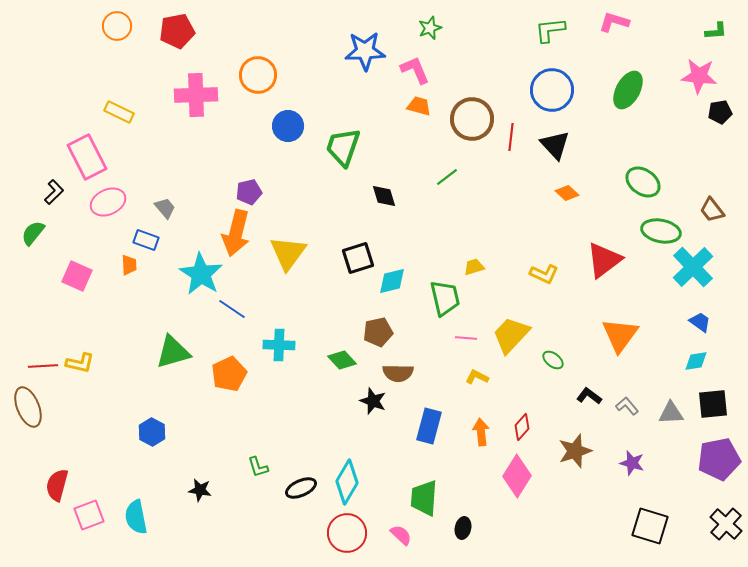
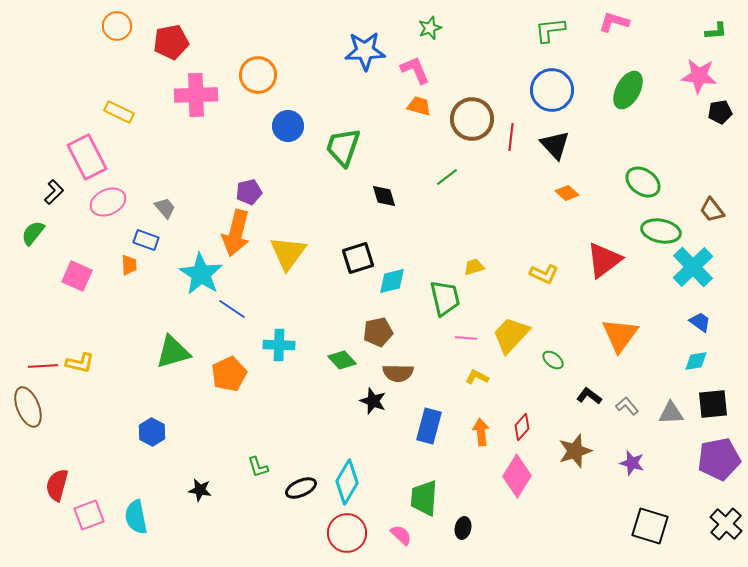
red pentagon at (177, 31): moved 6 px left, 11 px down
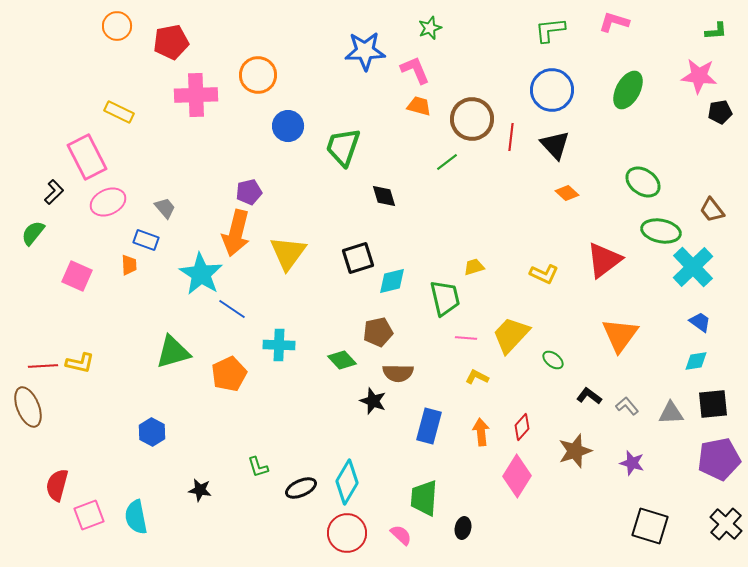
green line at (447, 177): moved 15 px up
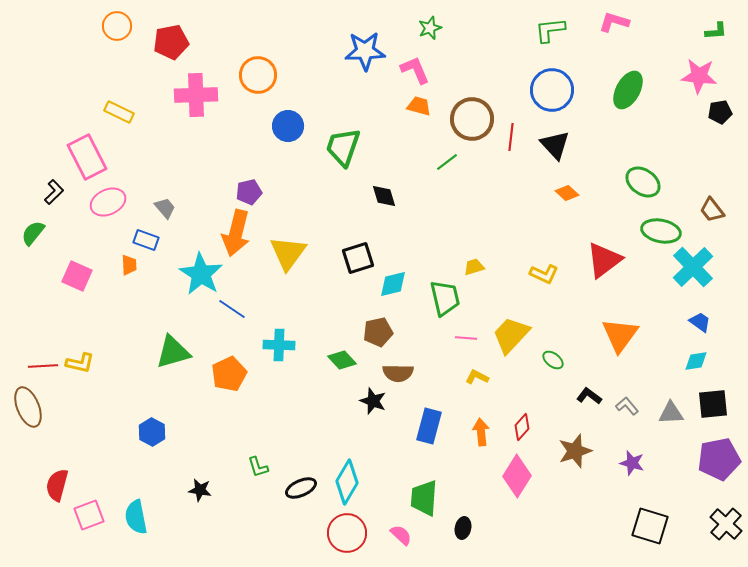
cyan diamond at (392, 281): moved 1 px right, 3 px down
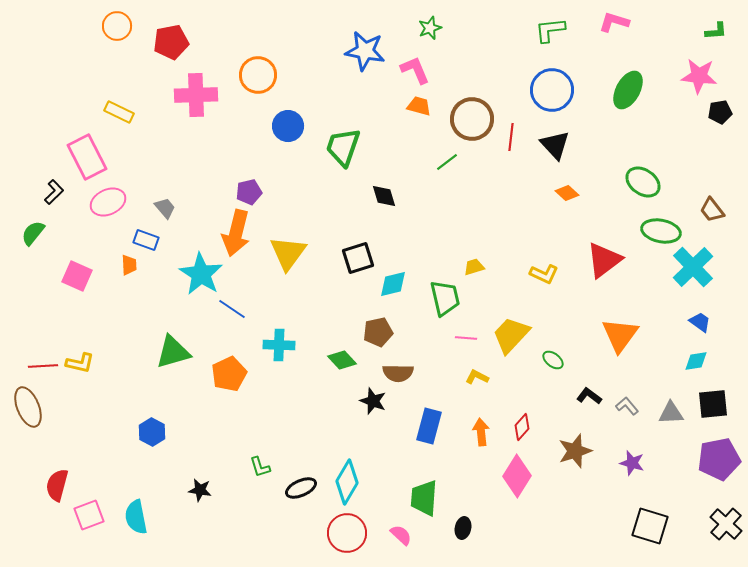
blue star at (365, 51): rotated 12 degrees clockwise
green L-shape at (258, 467): moved 2 px right
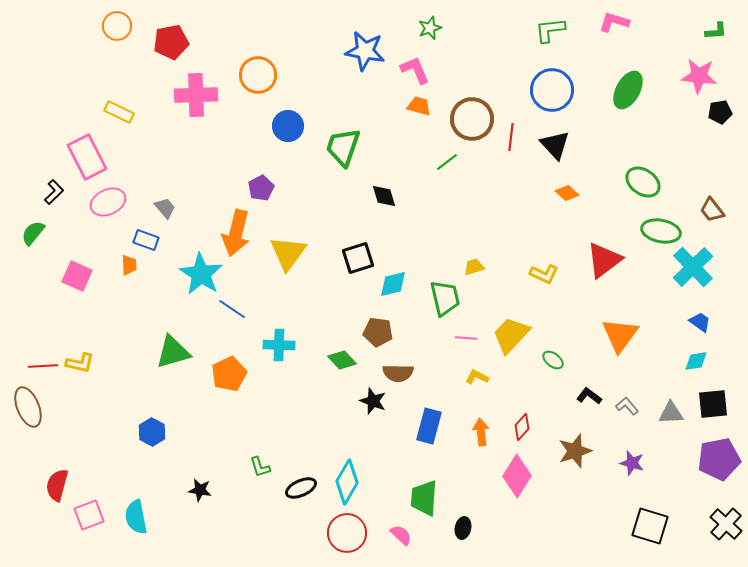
purple pentagon at (249, 192): moved 12 px right, 4 px up; rotated 15 degrees counterclockwise
brown pentagon at (378, 332): rotated 20 degrees clockwise
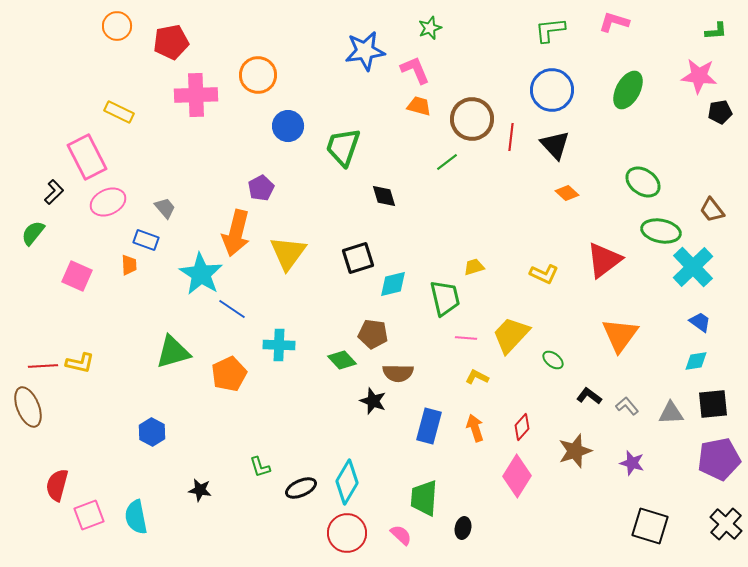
blue star at (365, 51): rotated 18 degrees counterclockwise
brown pentagon at (378, 332): moved 5 px left, 2 px down
orange arrow at (481, 432): moved 6 px left, 4 px up; rotated 12 degrees counterclockwise
